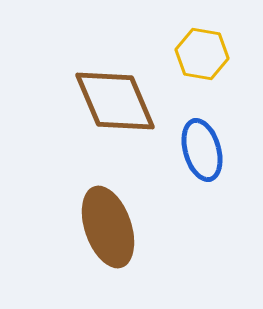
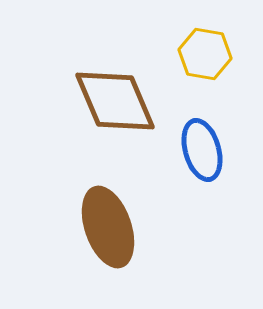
yellow hexagon: moved 3 px right
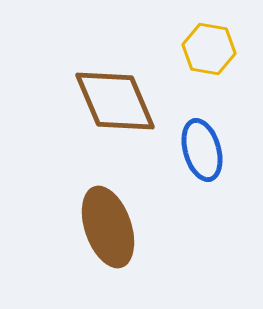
yellow hexagon: moved 4 px right, 5 px up
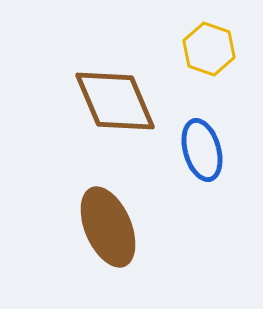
yellow hexagon: rotated 9 degrees clockwise
brown ellipse: rotated 4 degrees counterclockwise
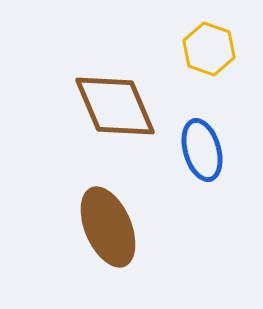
brown diamond: moved 5 px down
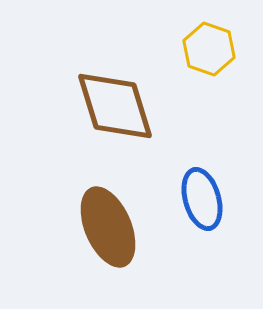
brown diamond: rotated 6 degrees clockwise
blue ellipse: moved 49 px down
